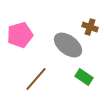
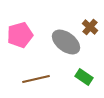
brown cross: rotated 21 degrees clockwise
gray ellipse: moved 2 px left, 3 px up
brown line: rotated 36 degrees clockwise
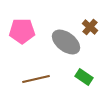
pink pentagon: moved 2 px right, 4 px up; rotated 15 degrees clockwise
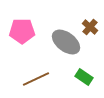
brown line: rotated 12 degrees counterclockwise
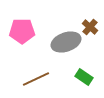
gray ellipse: rotated 56 degrees counterclockwise
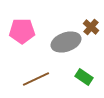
brown cross: moved 1 px right
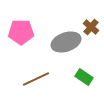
pink pentagon: moved 1 px left, 1 px down
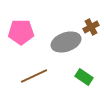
brown cross: rotated 21 degrees clockwise
brown line: moved 2 px left, 3 px up
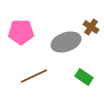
brown cross: rotated 28 degrees counterclockwise
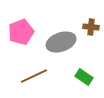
brown cross: rotated 28 degrees counterclockwise
pink pentagon: rotated 20 degrees counterclockwise
gray ellipse: moved 5 px left
